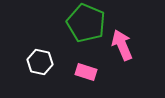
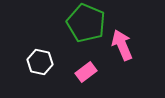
pink rectangle: rotated 55 degrees counterclockwise
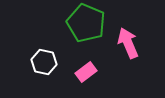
pink arrow: moved 6 px right, 2 px up
white hexagon: moved 4 px right
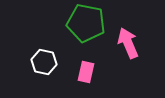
green pentagon: rotated 12 degrees counterclockwise
pink rectangle: rotated 40 degrees counterclockwise
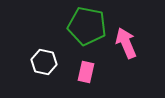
green pentagon: moved 1 px right, 3 px down
pink arrow: moved 2 px left
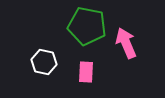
pink rectangle: rotated 10 degrees counterclockwise
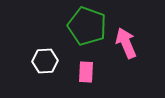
green pentagon: rotated 9 degrees clockwise
white hexagon: moved 1 px right, 1 px up; rotated 15 degrees counterclockwise
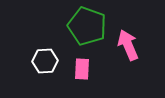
pink arrow: moved 2 px right, 2 px down
pink rectangle: moved 4 px left, 3 px up
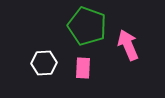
white hexagon: moved 1 px left, 2 px down
pink rectangle: moved 1 px right, 1 px up
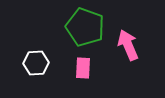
green pentagon: moved 2 px left, 1 px down
white hexagon: moved 8 px left
